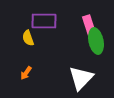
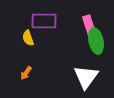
white triangle: moved 5 px right, 1 px up; rotated 8 degrees counterclockwise
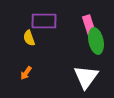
yellow semicircle: moved 1 px right
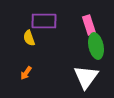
green ellipse: moved 5 px down
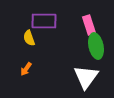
orange arrow: moved 4 px up
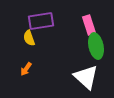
purple rectangle: moved 3 px left; rotated 10 degrees counterclockwise
white triangle: rotated 24 degrees counterclockwise
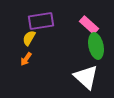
pink rectangle: rotated 30 degrees counterclockwise
yellow semicircle: rotated 49 degrees clockwise
orange arrow: moved 10 px up
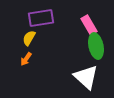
purple rectangle: moved 3 px up
pink rectangle: rotated 18 degrees clockwise
